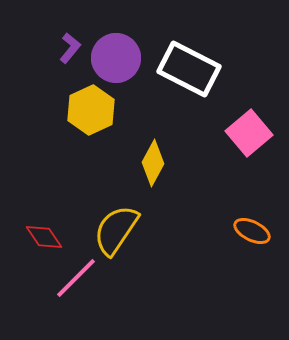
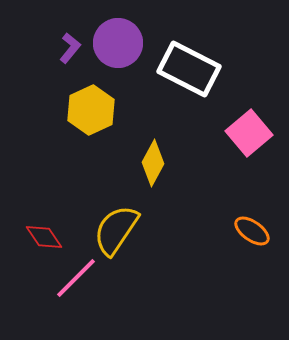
purple circle: moved 2 px right, 15 px up
orange ellipse: rotated 9 degrees clockwise
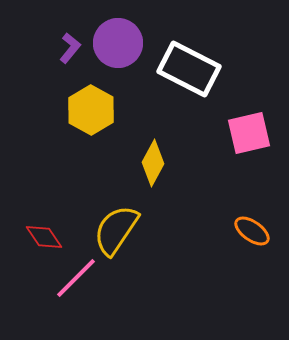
yellow hexagon: rotated 6 degrees counterclockwise
pink square: rotated 27 degrees clockwise
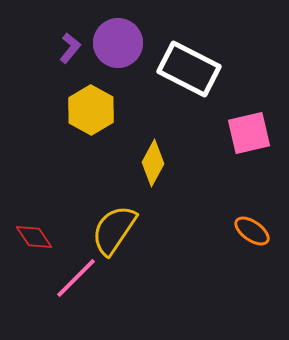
yellow semicircle: moved 2 px left
red diamond: moved 10 px left
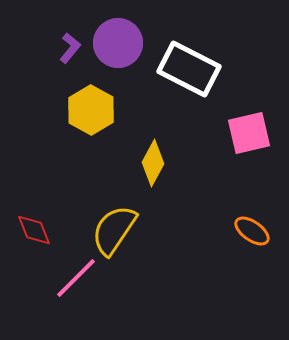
red diamond: moved 7 px up; rotated 12 degrees clockwise
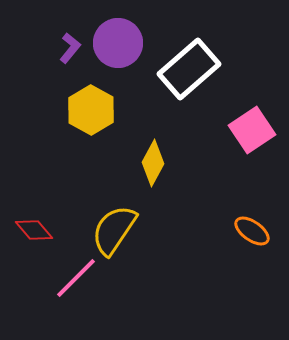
white rectangle: rotated 68 degrees counterclockwise
pink square: moved 3 px right, 3 px up; rotated 21 degrees counterclockwise
red diamond: rotated 18 degrees counterclockwise
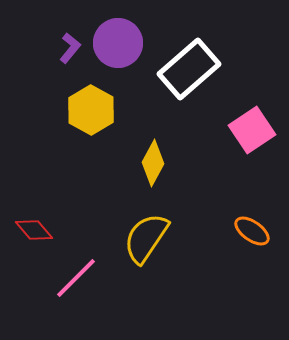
yellow semicircle: moved 32 px right, 8 px down
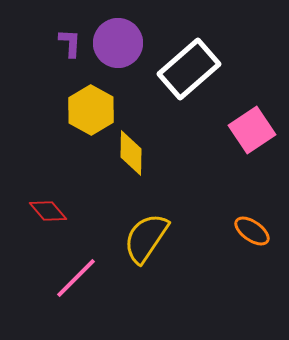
purple L-shape: moved 5 px up; rotated 36 degrees counterclockwise
yellow diamond: moved 22 px left, 10 px up; rotated 27 degrees counterclockwise
red diamond: moved 14 px right, 19 px up
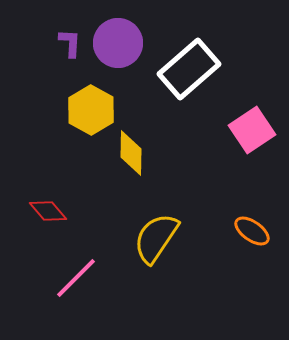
yellow semicircle: moved 10 px right
